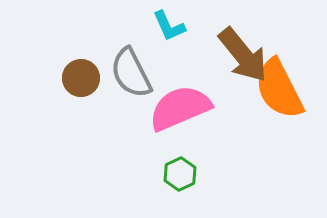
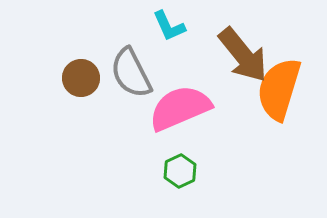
orange semicircle: rotated 44 degrees clockwise
green hexagon: moved 3 px up
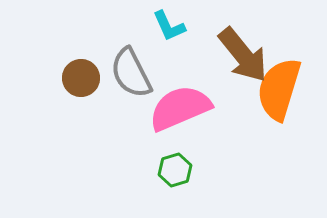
green hexagon: moved 5 px left, 1 px up; rotated 8 degrees clockwise
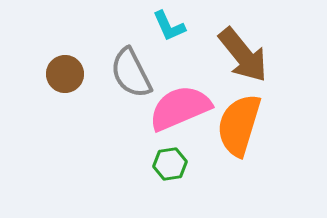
brown circle: moved 16 px left, 4 px up
orange semicircle: moved 40 px left, 36 px down
green hexagon: moved 5 px left, 6 px up; rotated 8 degrees clockwise
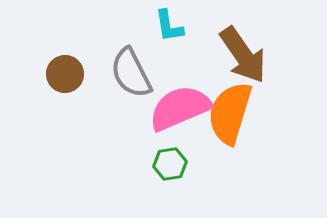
cyan L-shape: rotated 15 degrees clockwise
brown arrow: rotated 4 degrees clockwise
orange semicircle: moved 9 px left, 12 px up
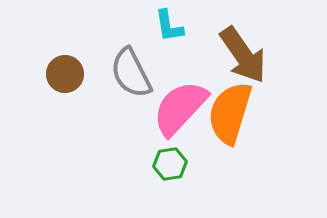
pink semicircle: rotated 24 degrees counterclockwise
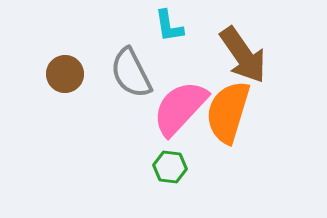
orange semicircle: moved 2 px left, 1 px up
green hexagon: moved 3 px down; rotated 16 degrees clockwise
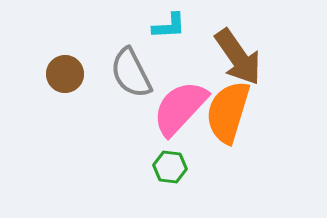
cyan L-shape: rotated 84 degrees counterclockwise
brown arrow: moved 5 px left, 2 px down
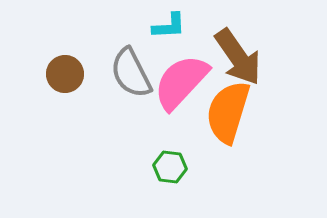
pink semicircle: moved 1 px right, 26 px up
